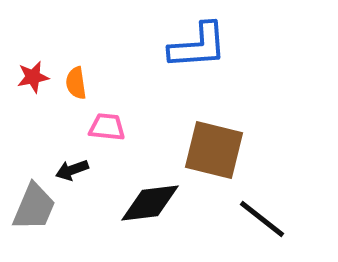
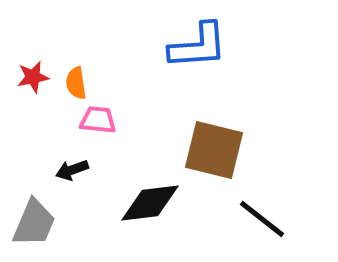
pink trapezoid: moved 9 px left, 7 px up
gray trapezoid: moved 16 px down
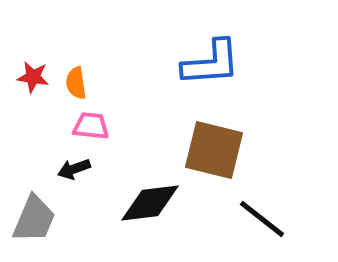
blue L-shape: moved 13 px right, 17 px down
red star: rotated 20 degrees clockwise
pink trapezoid: moved 7 px left, 6 px down
black arrow: moved 2 px right, 1 px up
gray trapezoid: moved 4 px up
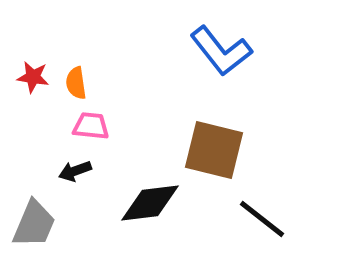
blue L-shape: moved 10 px right, 12 px up; rotated 56 degrees clockwise
black arrow: moved 1 px right, 2 px down
gray trapezoid: moved 5 px down
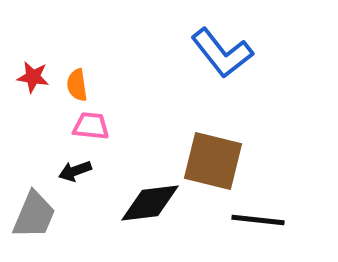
blue L-shape: moved 1 px right, 2 px down
orange semicircle: moved 1 px right, 2 px down
brown square: moved 1 px left, 11 px down
black line: moved 4 px left, 1 px down; rotated 32 degrees counterclockwise
gray trapezoid: moved 9 px up
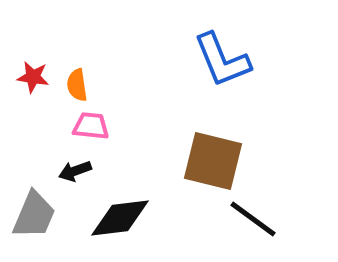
blue L-shape: moved 7 px down; rotated 16 degrees clockwise
black diamond: moved 30 px left, 15 px down
black line: moved 5 px left, 1 px up; rotated 30 degrees clockwise
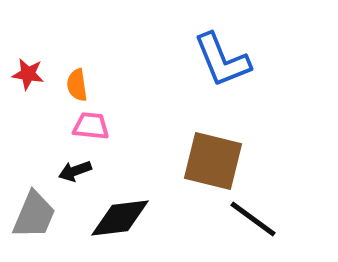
red star: moved 5 px left, 3 px up
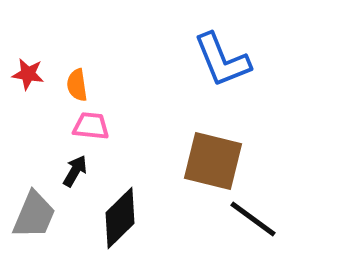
black arrow: rotated 140 degrees clockwise
black diamond: rotated 38 degrees counterclockwise
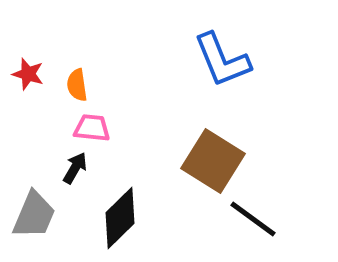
red star: rotated 8 degrees clockwise
pink trapezoid: moved 1 px right, 2 px down
brown square: rotated 18 degrees clockwise
black arrow: moved 3 px up
